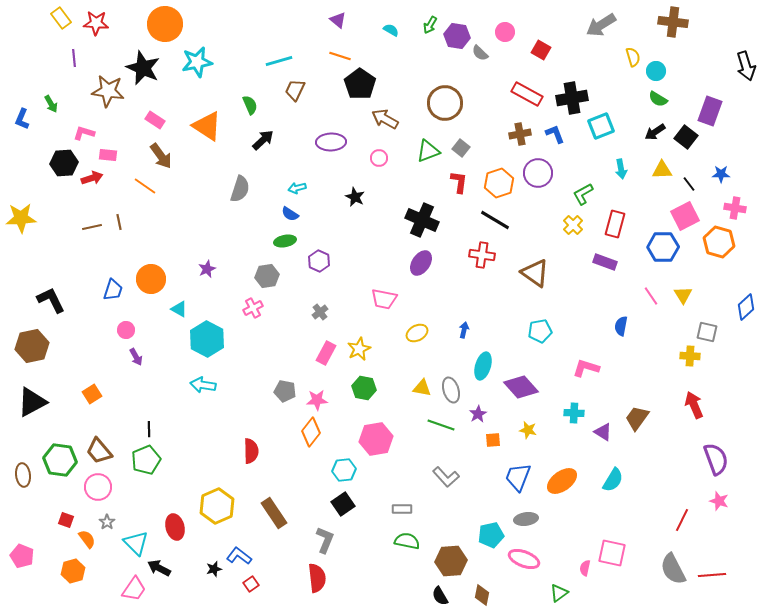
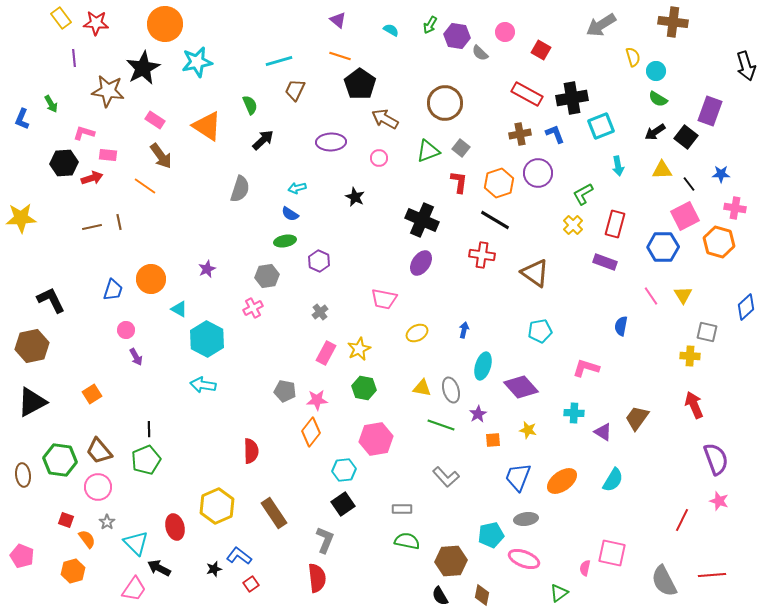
black star at (143, 68): rotated 20 degrees clockwise
cyan arrow at (621, 169): moved 3 px left, 3 px up
gray semicircle at (673, 569): moved 9 px left, 12 px down
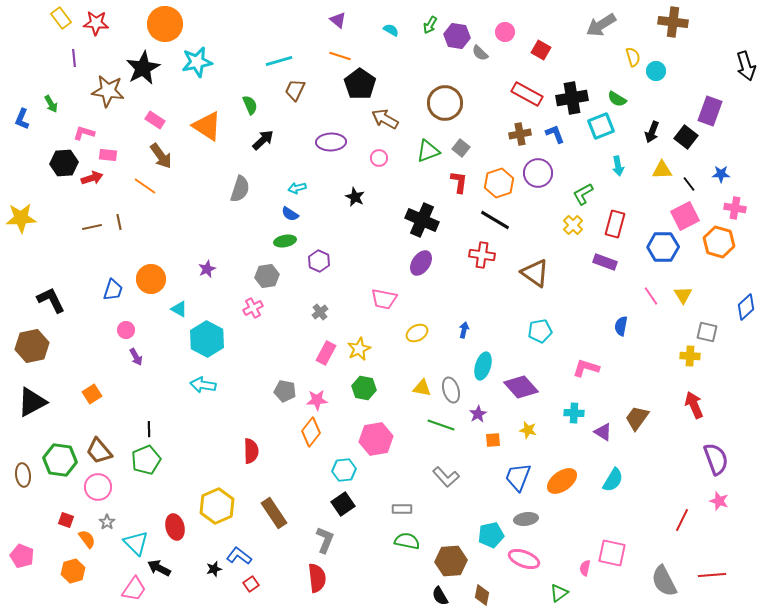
green semicircle at (658, 99): moved 41 px left
black arrow at (655, 132): moved 3 px left; rotated 35 degrees counterclockwise
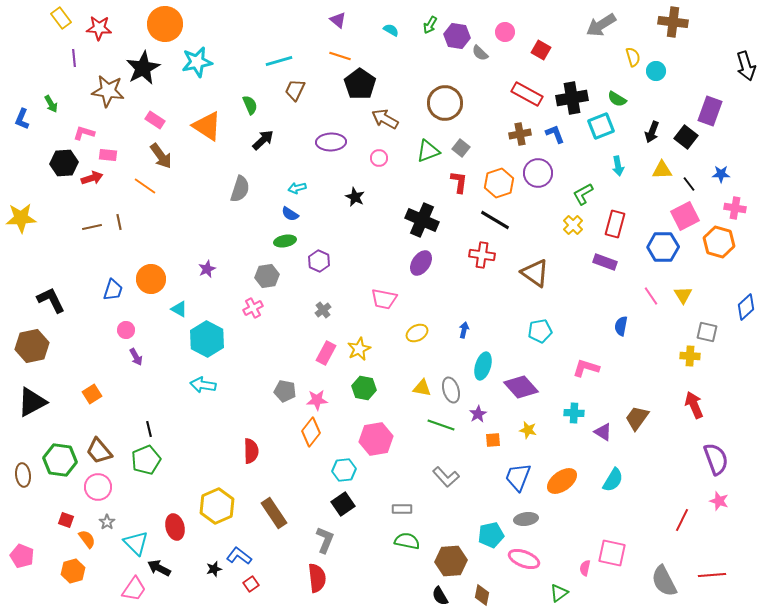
red star at (96, 23): moved 3 px right, 5 px down
gray cross at (320, 312): moved 3 px right, 2 px up
black line at (149, 429): rotated 14 degrees counterclockwise
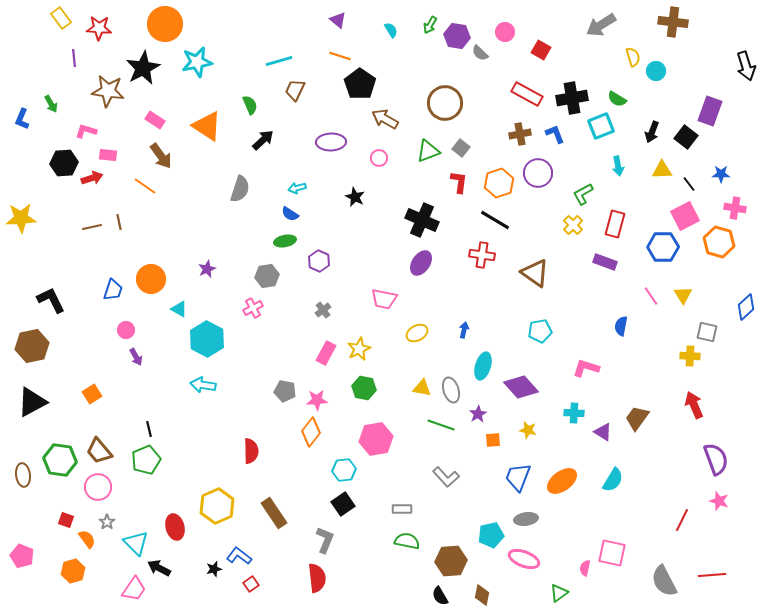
cyan semicircle at (391, 30): rotated 28 degrees clockwise
pink L-shape at (84, 133): moved 2 px right, 2 px up
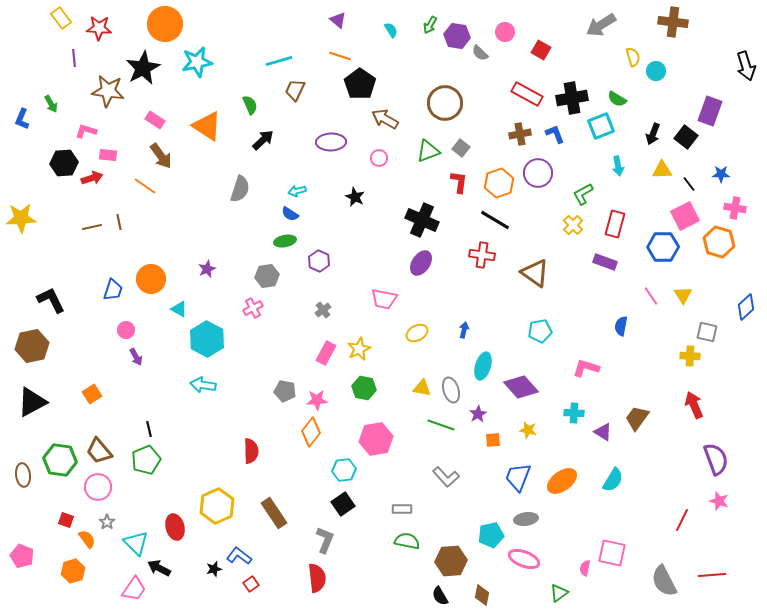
black arrow at (652, 132): moved 1 px right, 2 px down
cyan arrow at (297, 188): moved 3 px down
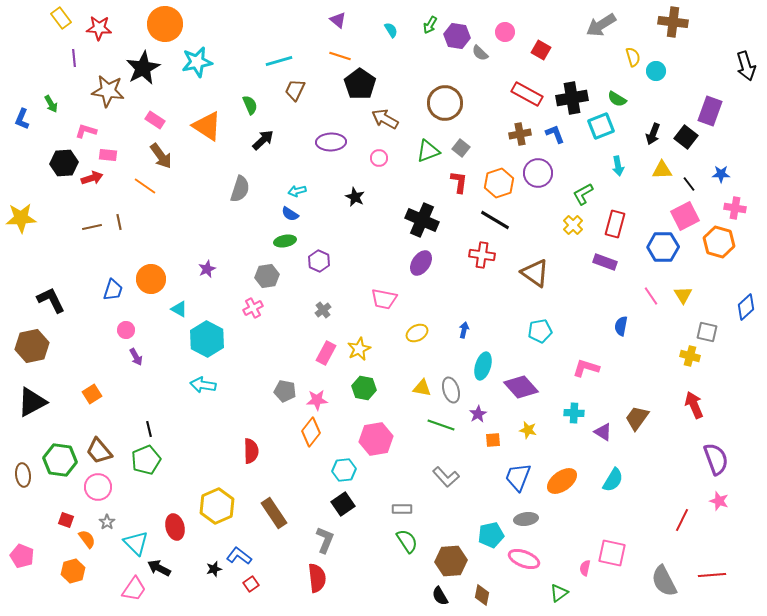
yellow cross at (690, 356): rotated 12 degrees clockwise
green semicircle at (407, 541): rotated 45 degrees clockwise
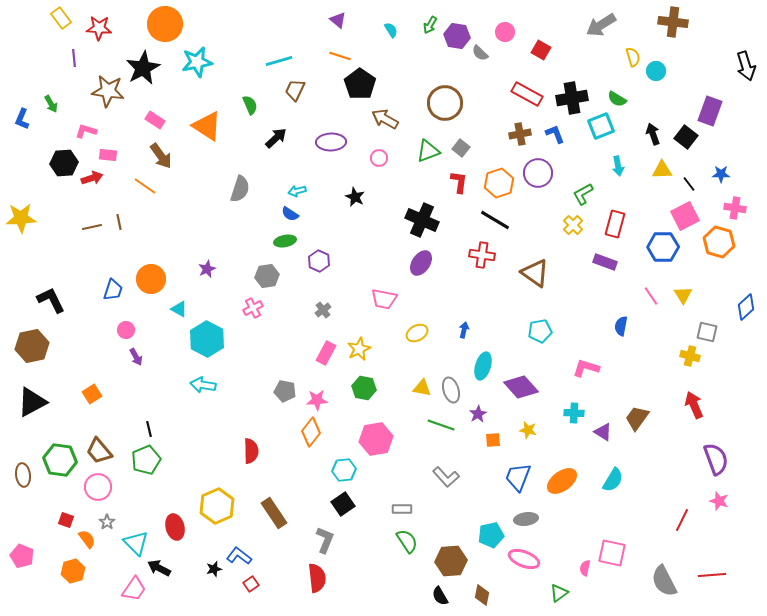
black arrow at (653, 134): rotated 140 degrees clockwise
black arrow at (263, 140): moved 13 px right, 2 px up
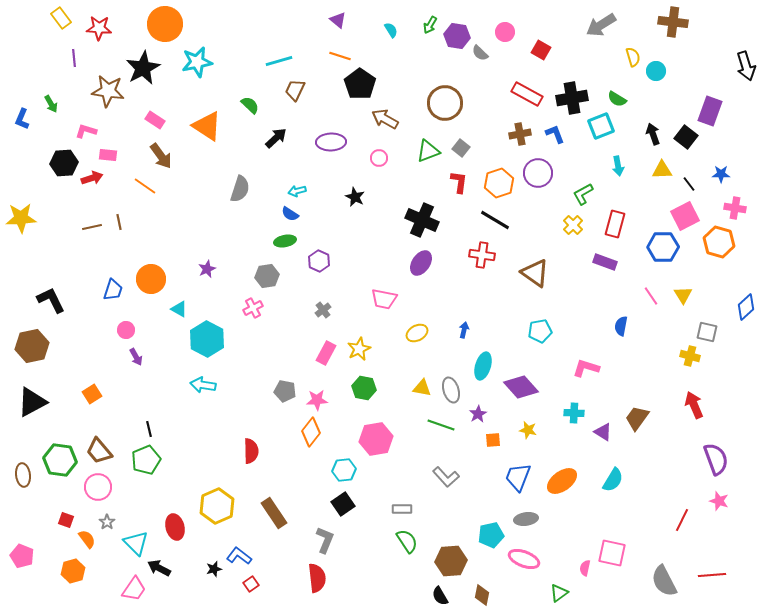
green semicircle at (250, 105): rotated 24 degrees counterclockwise
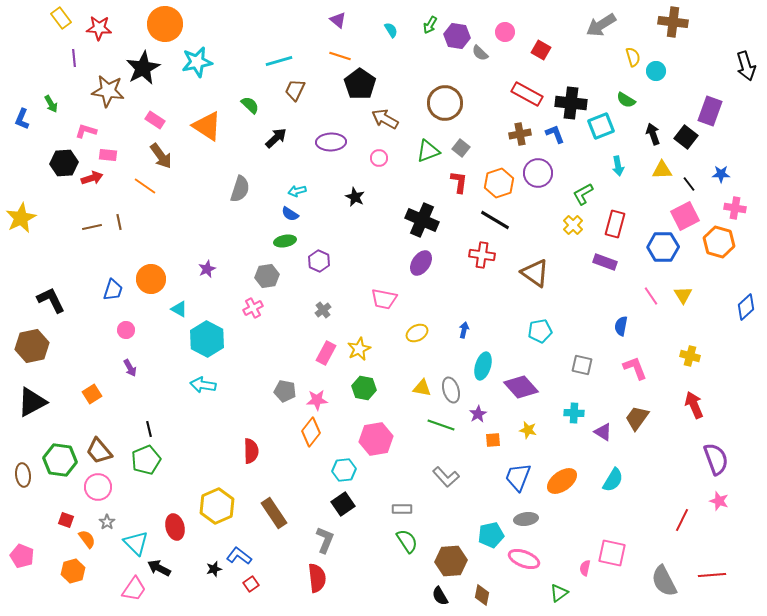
black cross at (572, 98): moved 1 px left, 5 px down; rotated 16 degrees clockwise
green semicircle at (617, 99): moved 9 px right, 1 px down
yellow star at (21, 218): rotated 24 degrees counterclockwise
gray square at (707, 332): moved 125 px left, 33 px down
purple arrow at (136, 357): moved 6 px left, 11 px down
pink L-shape at (586, 368): moved 49 px right; rotated 52 degrees clockwise
